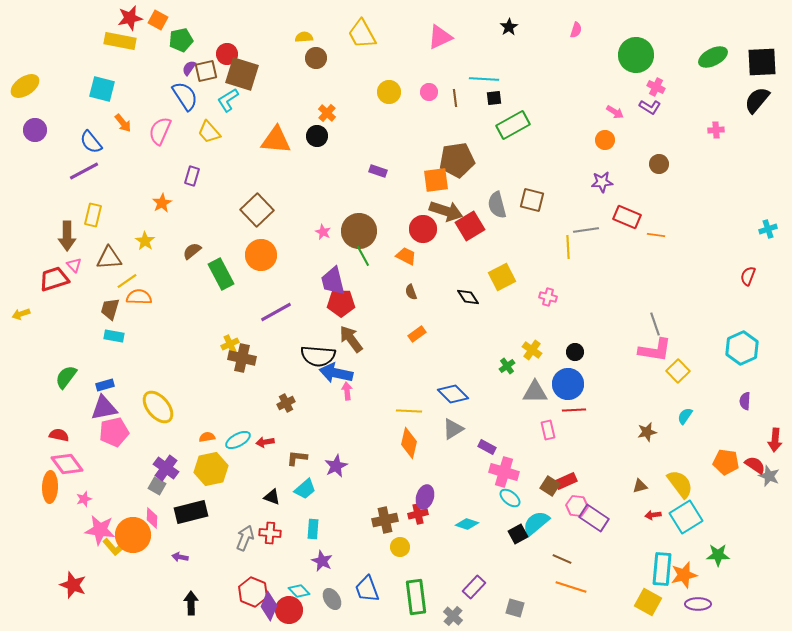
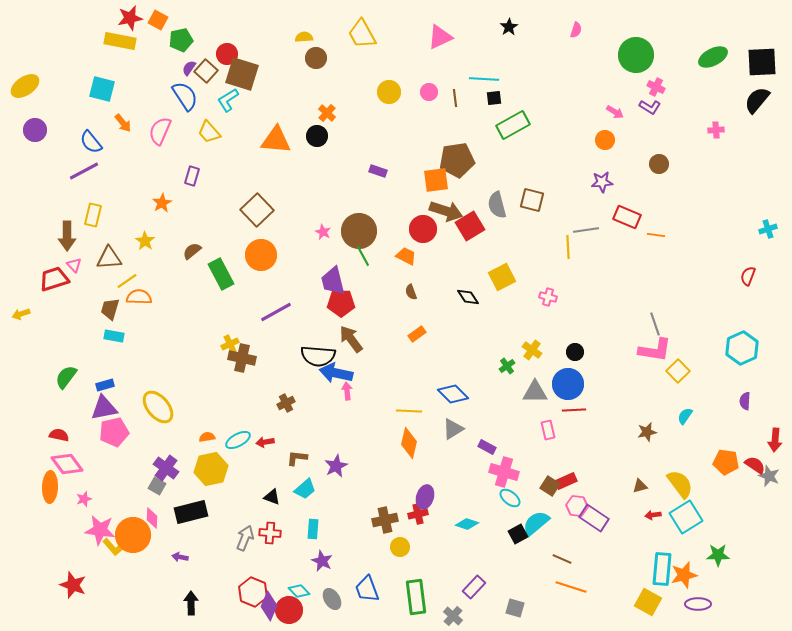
brown square at (206, 71): rotated 35 degrees counterclockwise
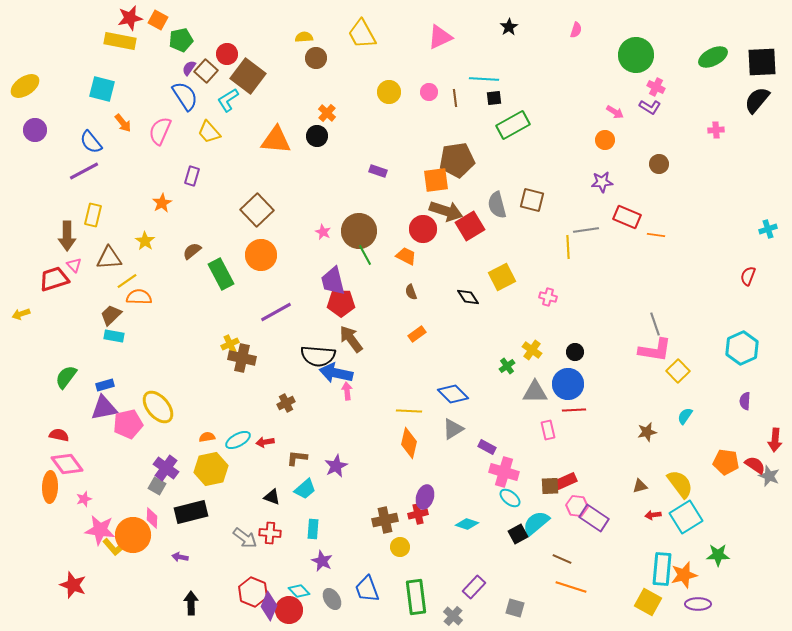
brown square at (242, 74): moved 6 px right, 2 px down; rotated 20 degrees clockwise
green line at (363, 256): moved 2 px right, 1 px up
brown trapezoid at (110, 309): moved 1 px right, 6 px down; rotated 30 degrees clockwise
pink pentagon at (114, 432): moved 14 px right, 8 px up
brown square at (550, 486): rotated 36 degrees counterclockwise
gray arrow at (245, 538): rotated 105 degrees clockwise
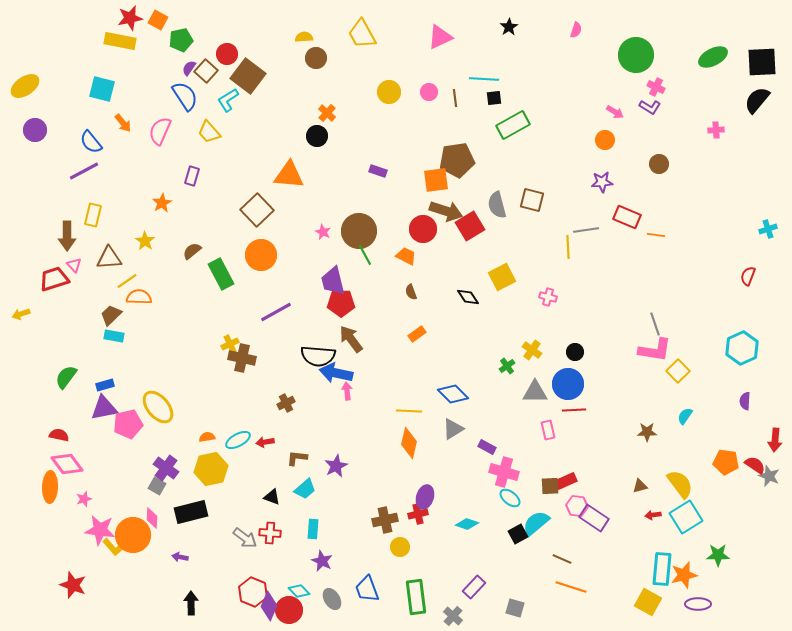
orange triangle at (276, 140): moved 13 px right, 35 px down
brown star at (647, 432): rotated 12 degrees clockwise
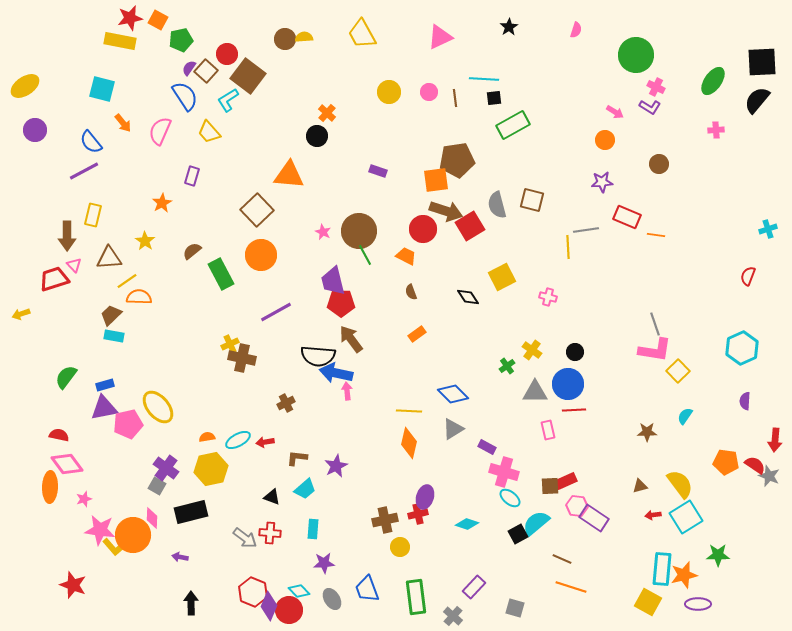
green ellipse at (713, 57): moved 24 px down; rotated 28 degrees counterclockwise
brown circle at (316, 58): moved 31 px left, 19 px up
purple star at (322, 561): moved 2 px right, 2 px down; rotated 30 degrees counterclockwise
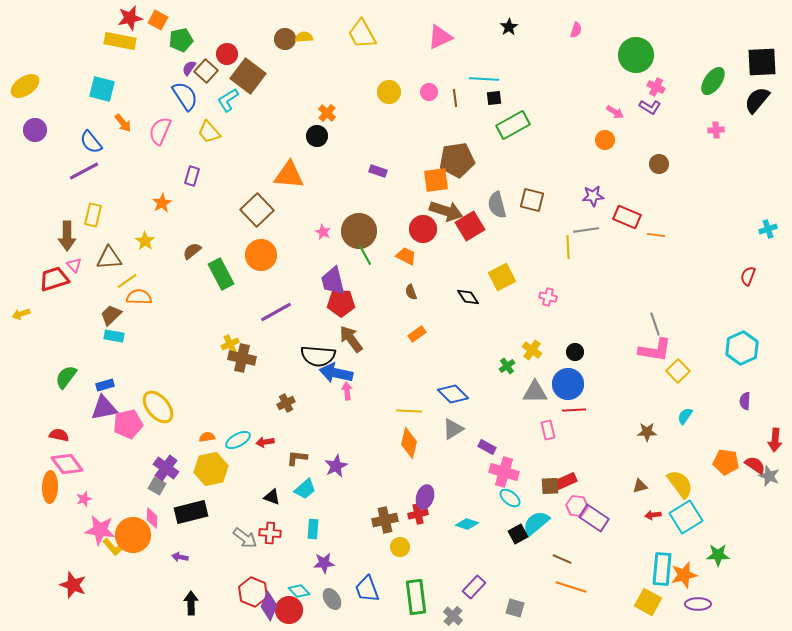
purple star at (602, 182): moved 9 px left, 14 px down
